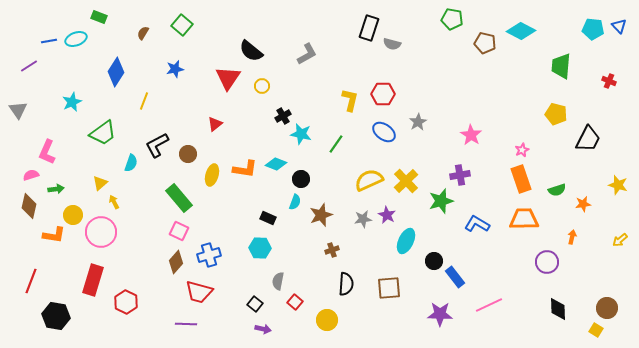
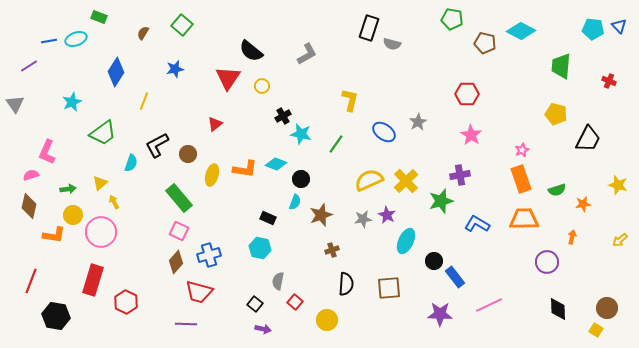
red hexagon at (383, 94): moved 84 px right
gray triangle at (18, 110): moved 3 px left, 6 px up
green arrow at (56, 189): moved 12 px right
cyan hexagon at (260, 248): rotated 10 degrees clockwise
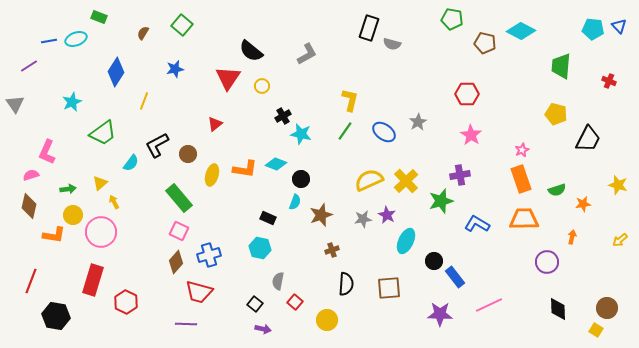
green line at (336, 144): moved 9 px right, 13 px up
cyan semicircle at (131, 163): rotated 18 degrees clockwise
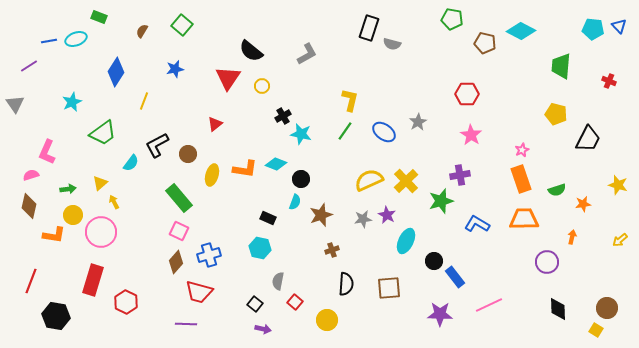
brown semicircle at (143, 33): moved 1 px left, 2 px up
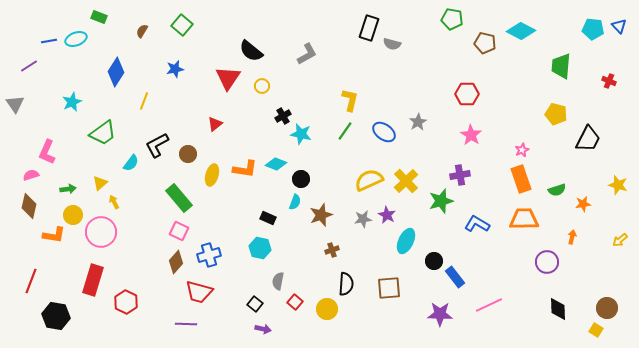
yellow circle at (327, 320): moved 11 px up
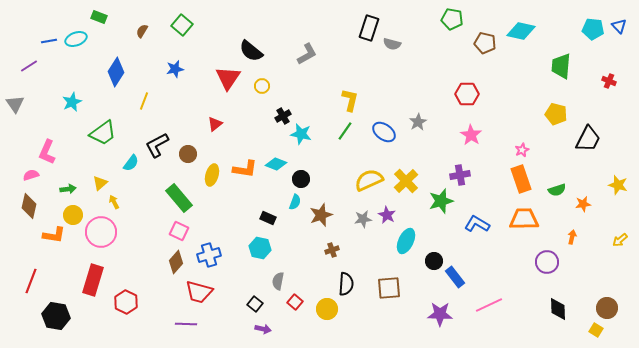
cyan diamond at (521, 31): rotated 16 degrees counterclockwise
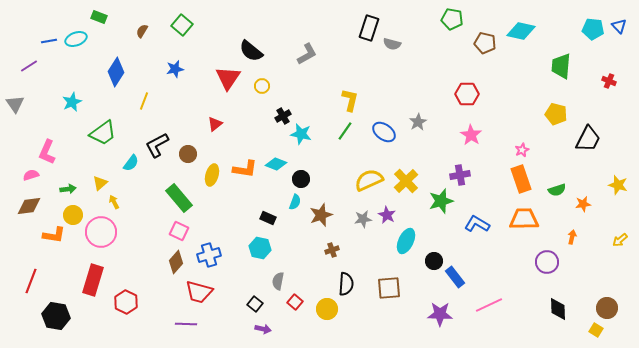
brown diamond at (29, 206): rotated 70 degrees clockwise
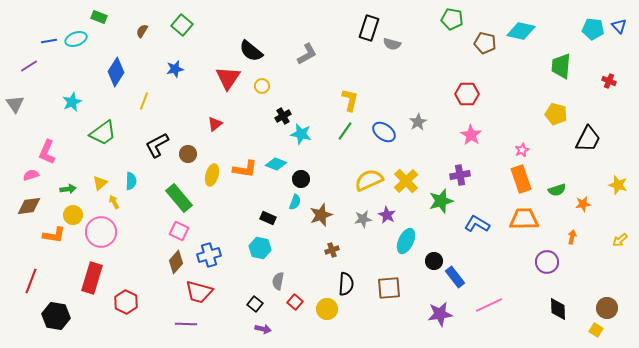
cyan semicircle at (131, 163): moved 18 px down; rotated 36 degrees counterclockwise
red rectangle at (93, 280): moved 1 px left, 2 px up
purple star at (440, 314): rotated 10 degrees counterclockwise
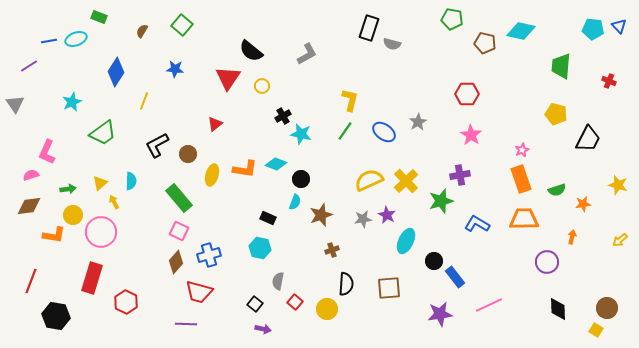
blue star at (175, 69): rotated 18 degrees clockwise
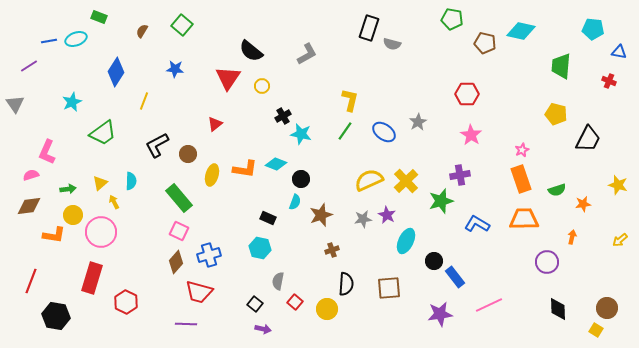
blue triangle at (619, 26): moved 26 px down; rotated 35 degrees counterclockwise
